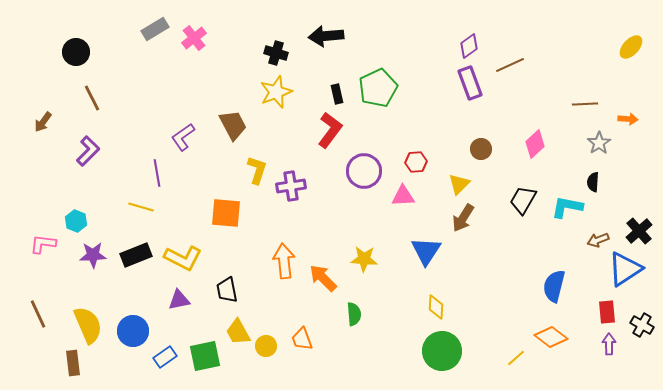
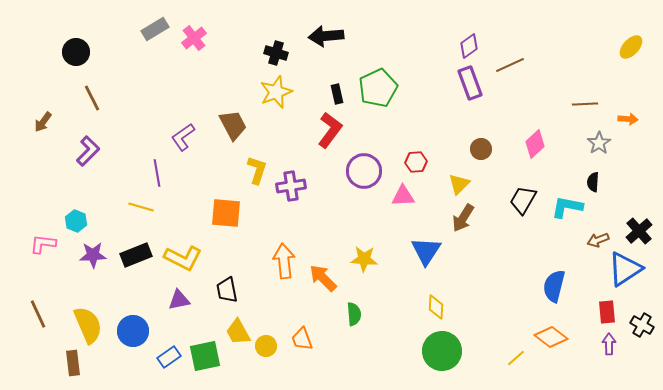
blue rectangle at (165, 357): moved 4 px right
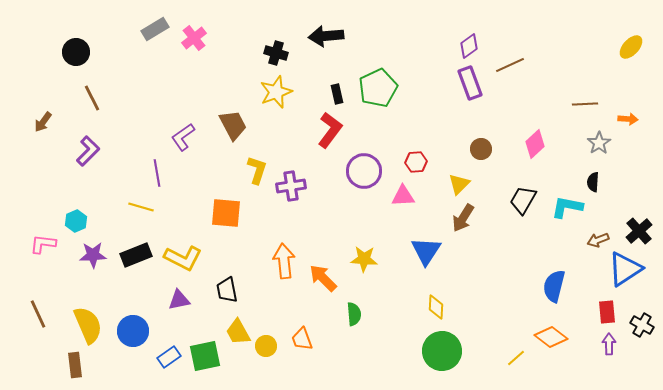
cyan hexagon at (76, 221): rotated 15 degrees clockwise
brown rectangle at (73, 363): moved 2 px right, 2 px down
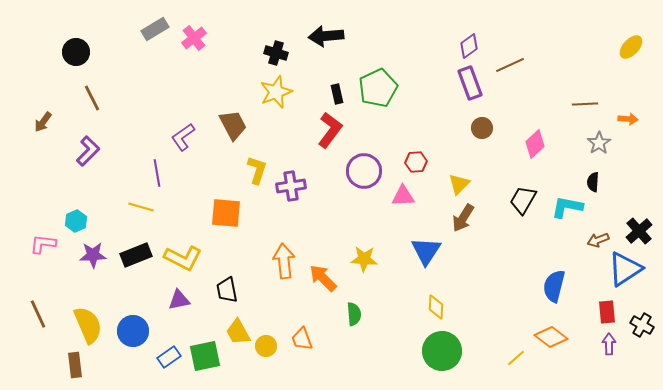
brown circle at (481, 149): moved 1 px right, 21 px up
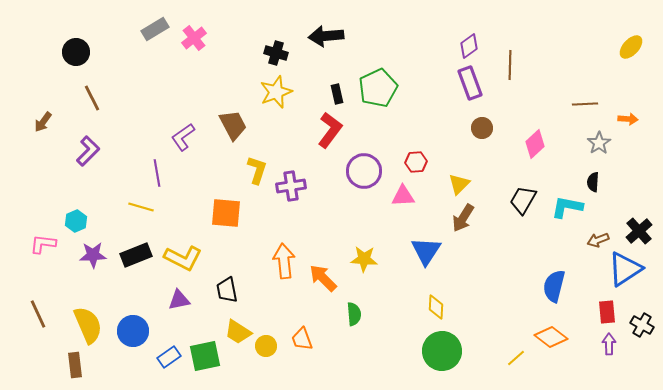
brown line at (510, 65): rotated 64 degrees counterclockwise
yellow trapezoid at (238, 332): rotated 28 degrees counterclockwise
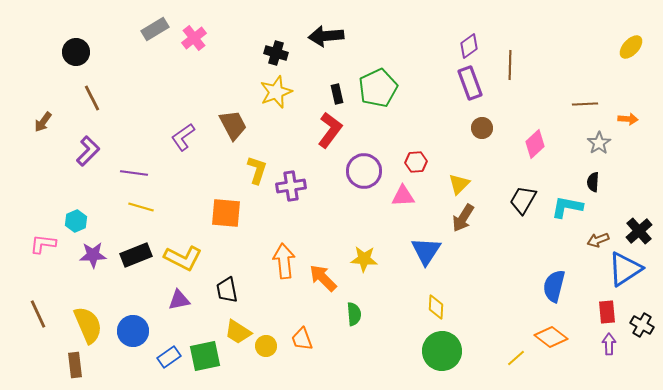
purple line at (157, 173): moved 23 px left; rotated 72 degrees counterclockwise
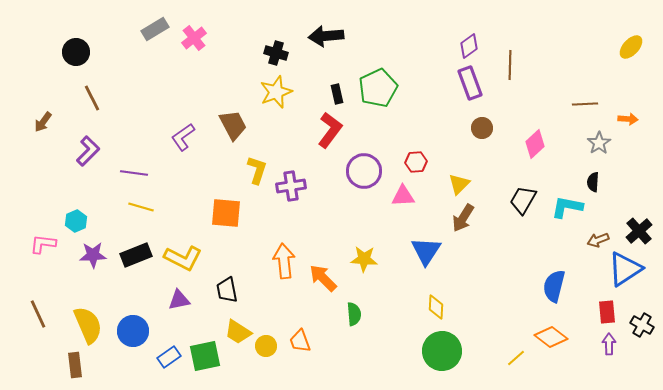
orange trapezoid at (302, 339): moved 2 px left, 2 px down
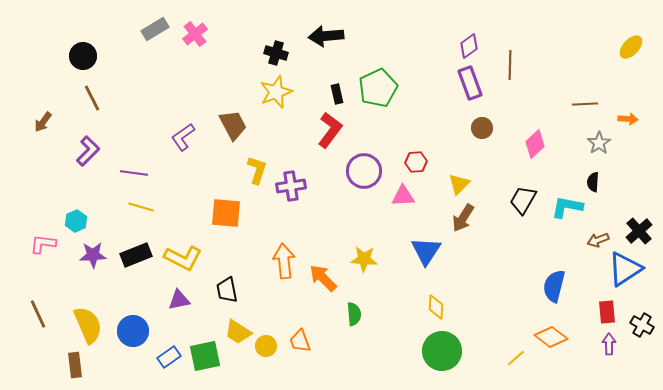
pink cross at (194, 38): moved 1 px right, 4 px up
black circle at (76, 52): moved 7 px right, 4 px down
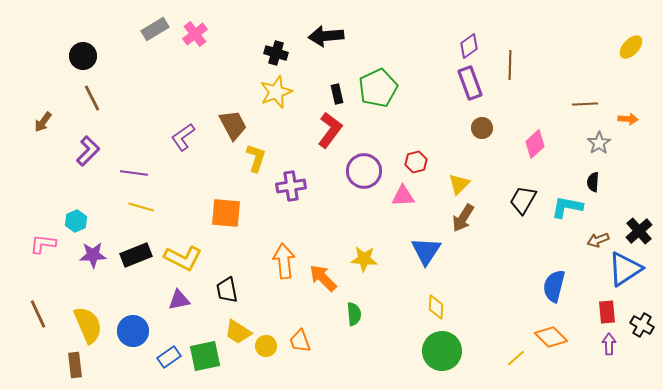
red hexagon at (416, 162): rotated 10 degrees counterclockwise
yellow L-shape at (257, 170): moved 1 px left, 12 px up
orange diamond at (551, 337): rotated 8 degrees clockwise
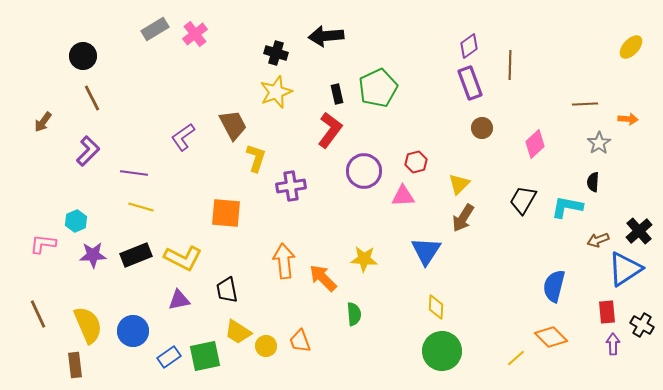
purple arrow at (609, 344): moved 4 px right
